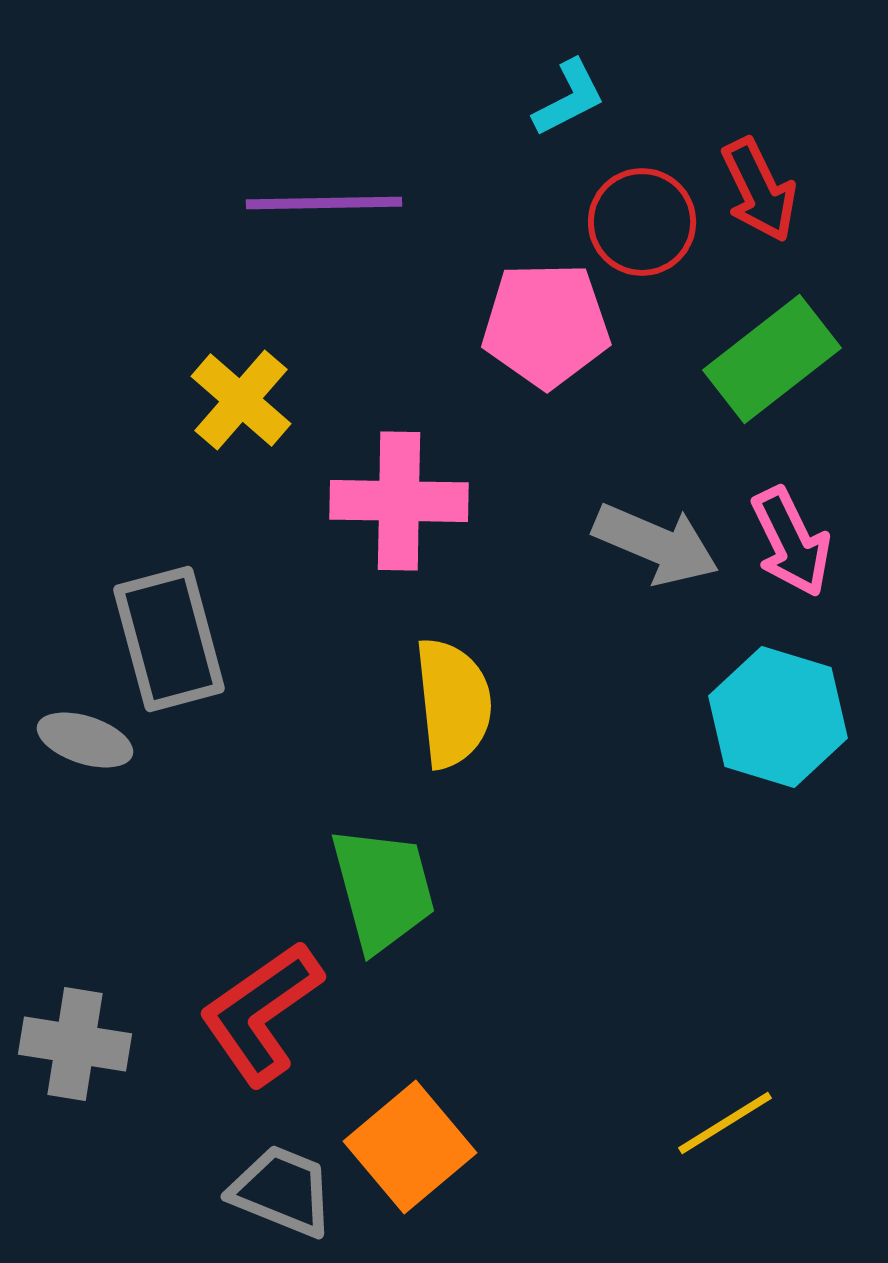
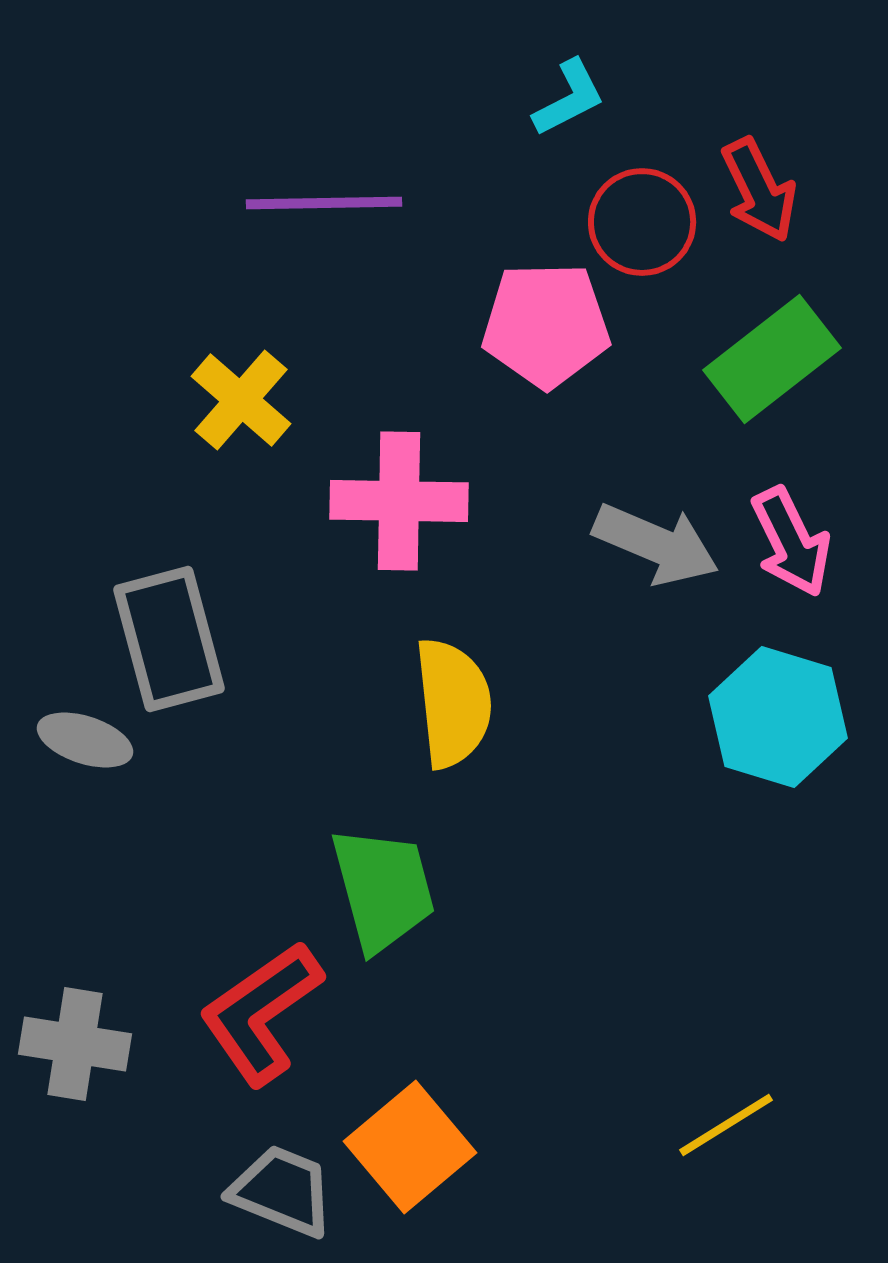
yellow line: moved 1 px right, 2 px down
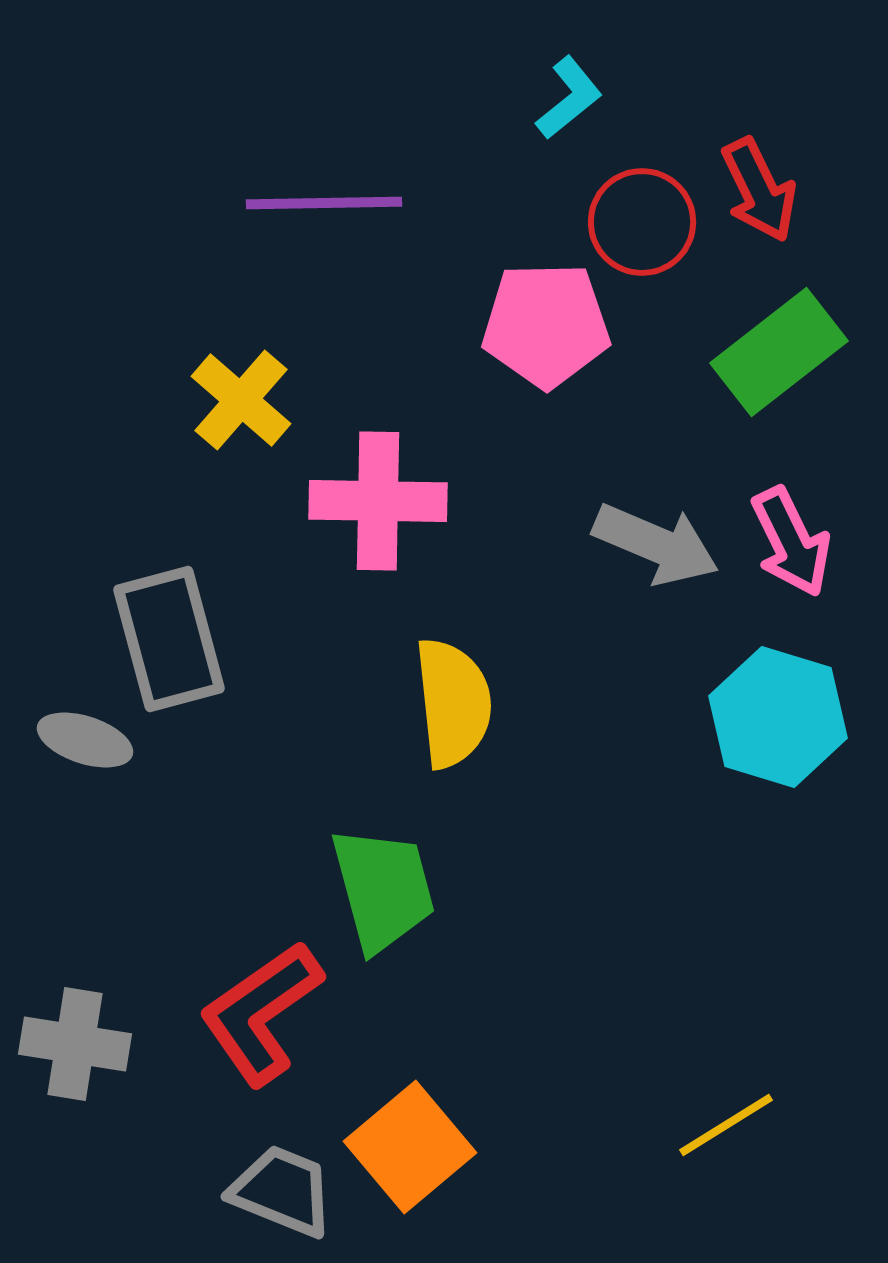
cyan L-shape: rotated 12 degrees counterclockwise
green rectangle: moved 7 px right, 7 px up
pink cross: moved 21 px left
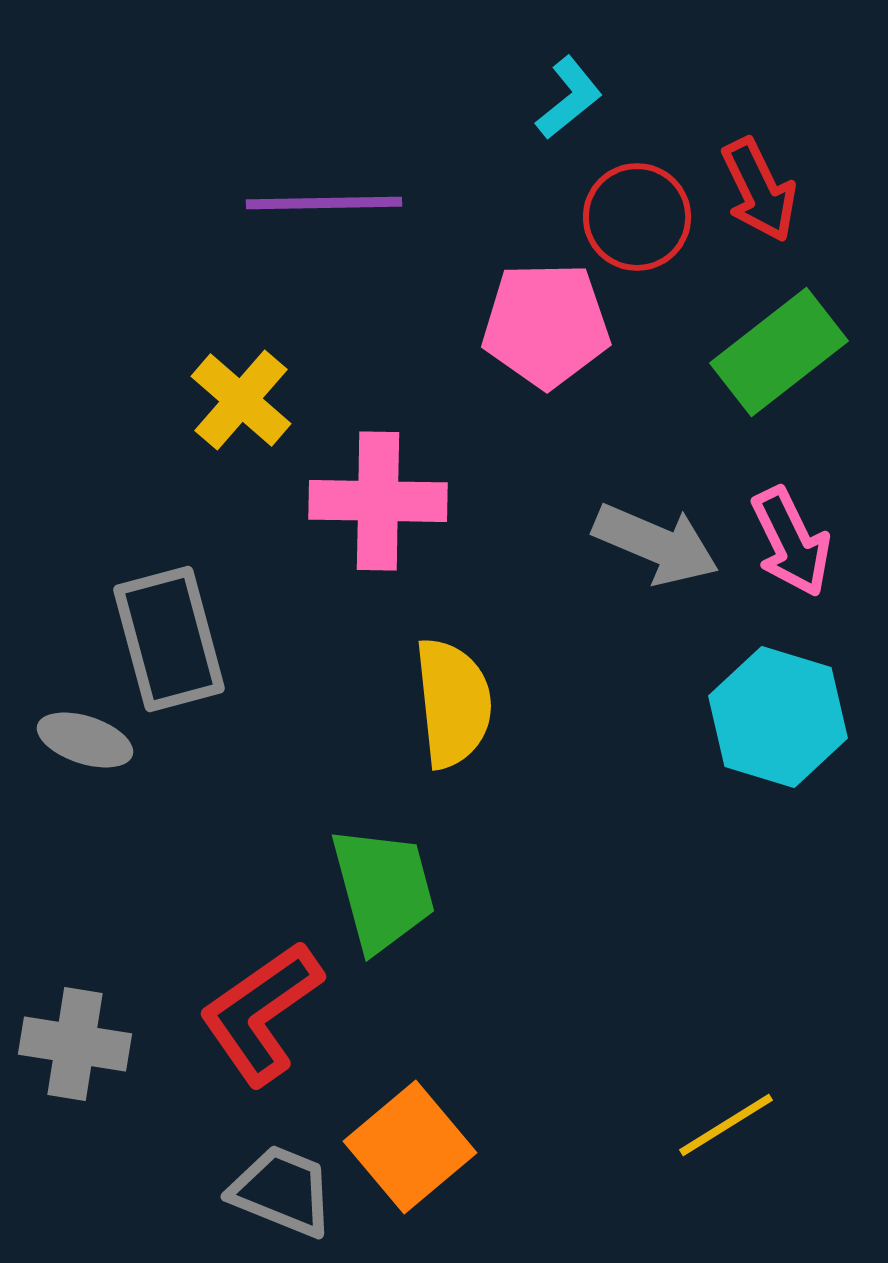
red circle: moved 5 px left, 5 px up
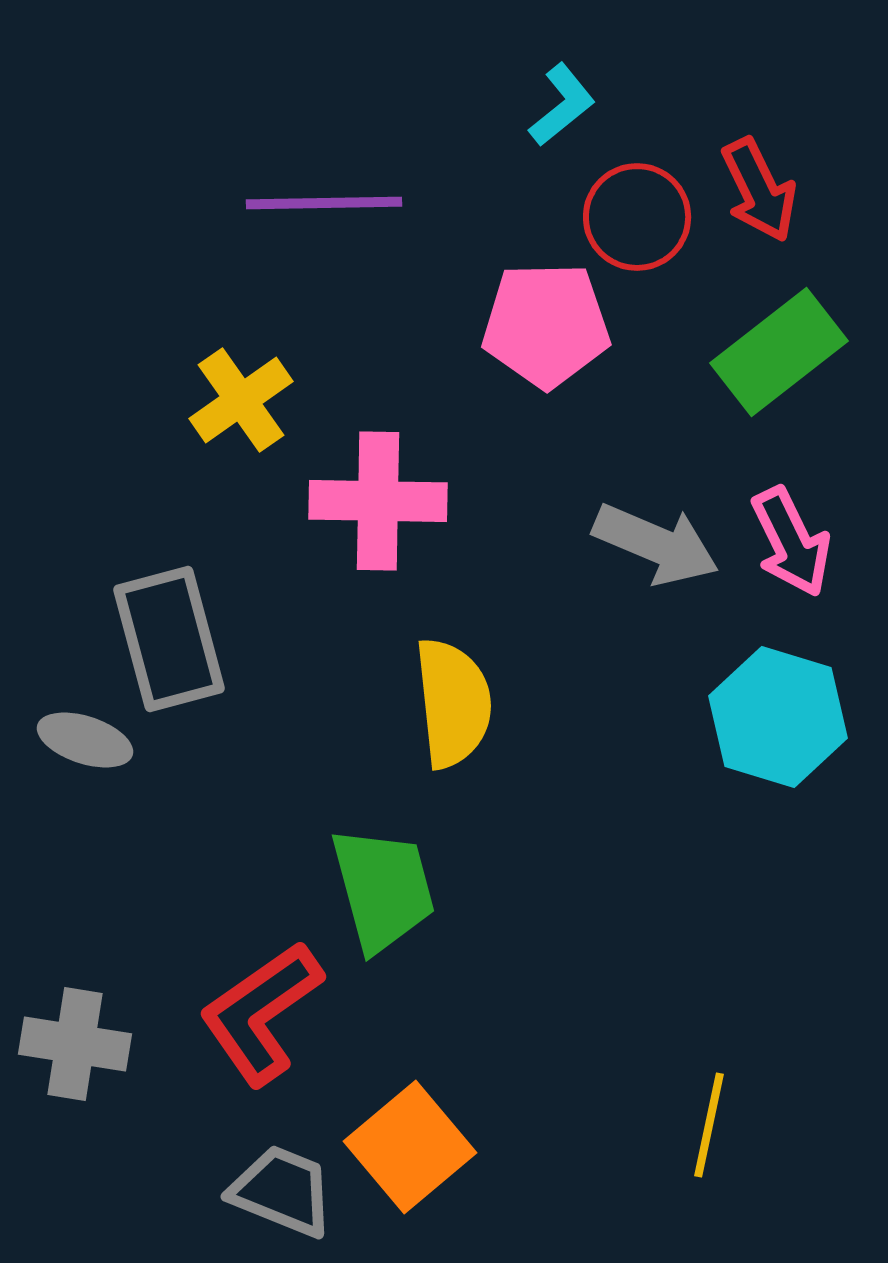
cyan L-shape: moved 7 px left, 7 px down
yellow cross: rotated 14 degrees clockwise
yellow line: moved 17 px left; rotated 46 degrees counterclockwise
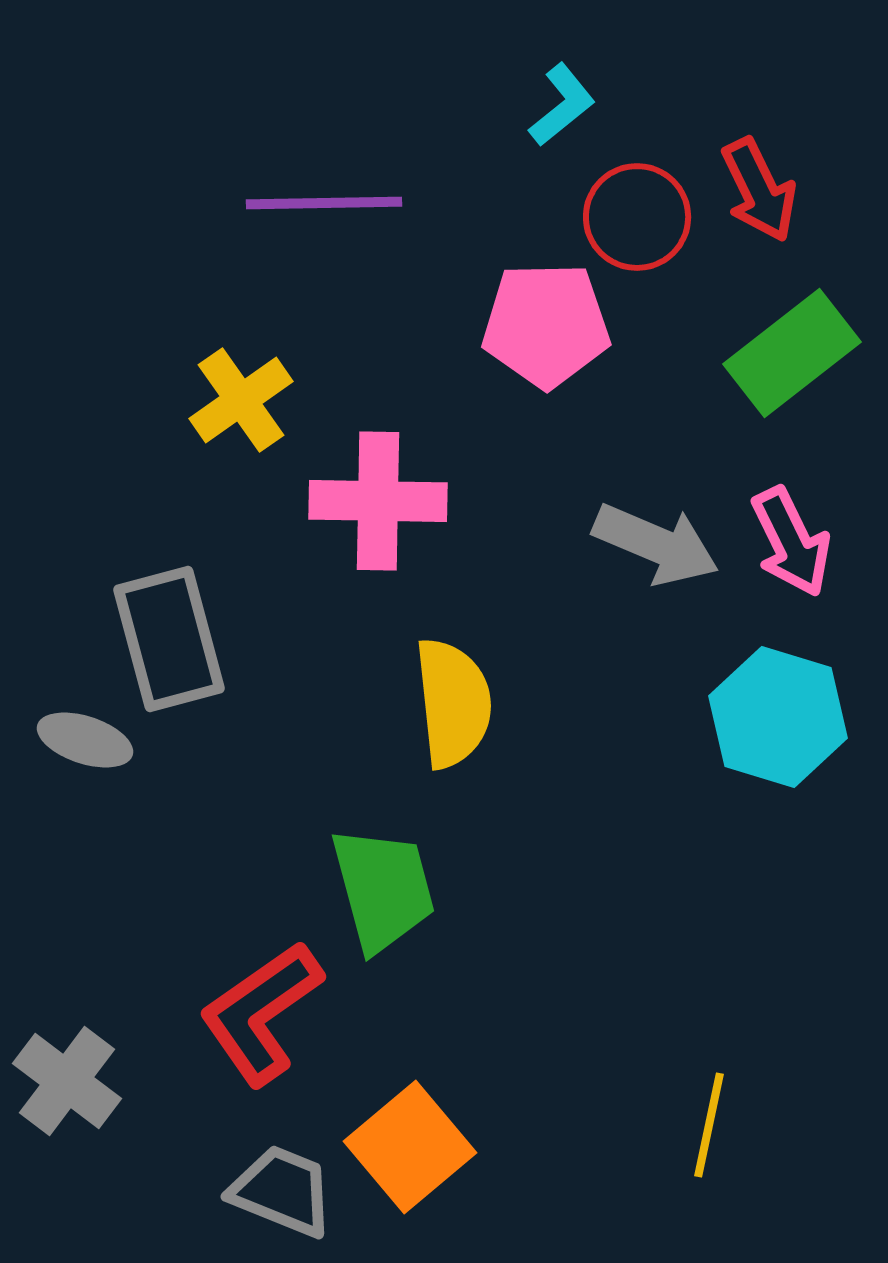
green rectangle: moved 13 px right, 1 px down
gray cross: moved 8 px left, 37 px down; rotated 28 degrees clockwise
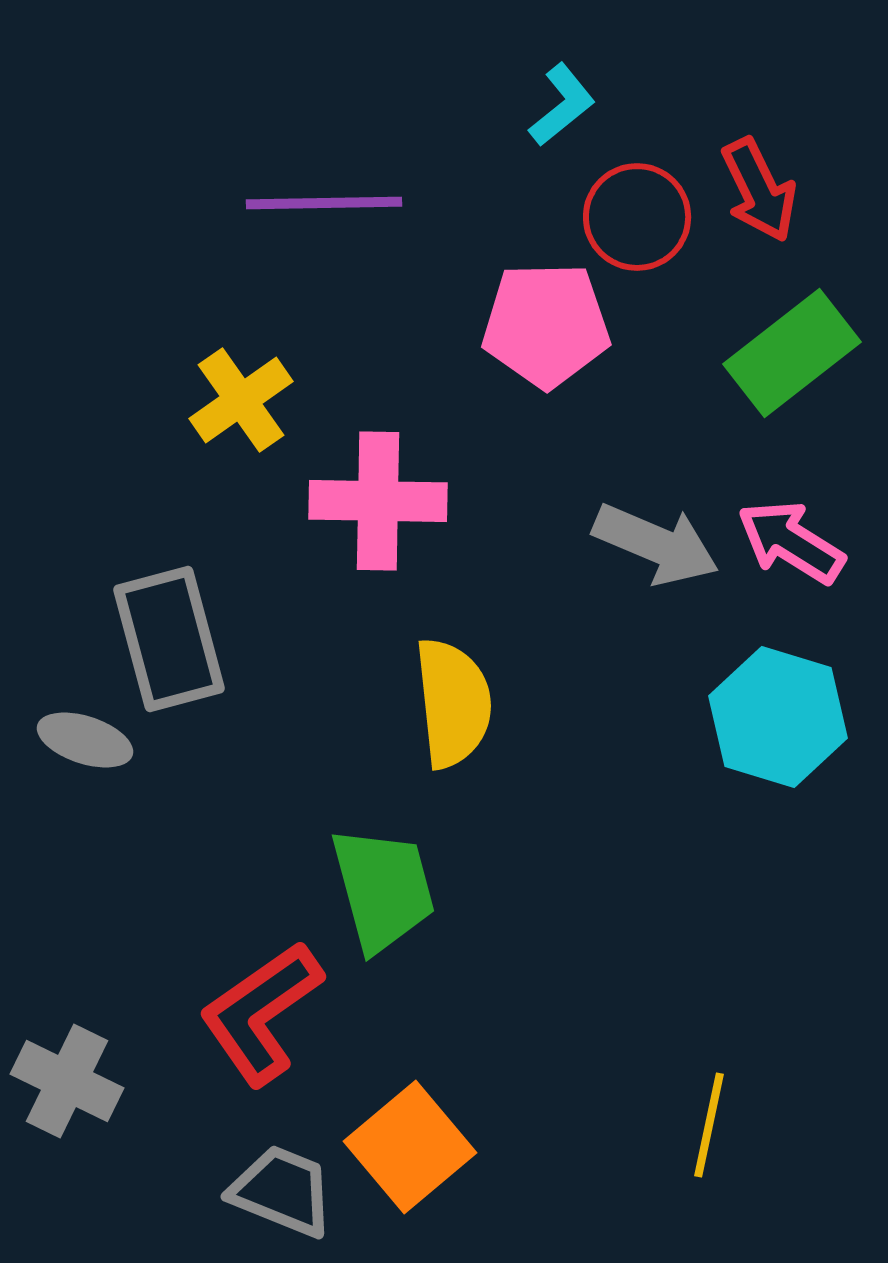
pink arrow: rotated 148 degrees clockwise
gray cross: rotated 11 degrees counterclockwise
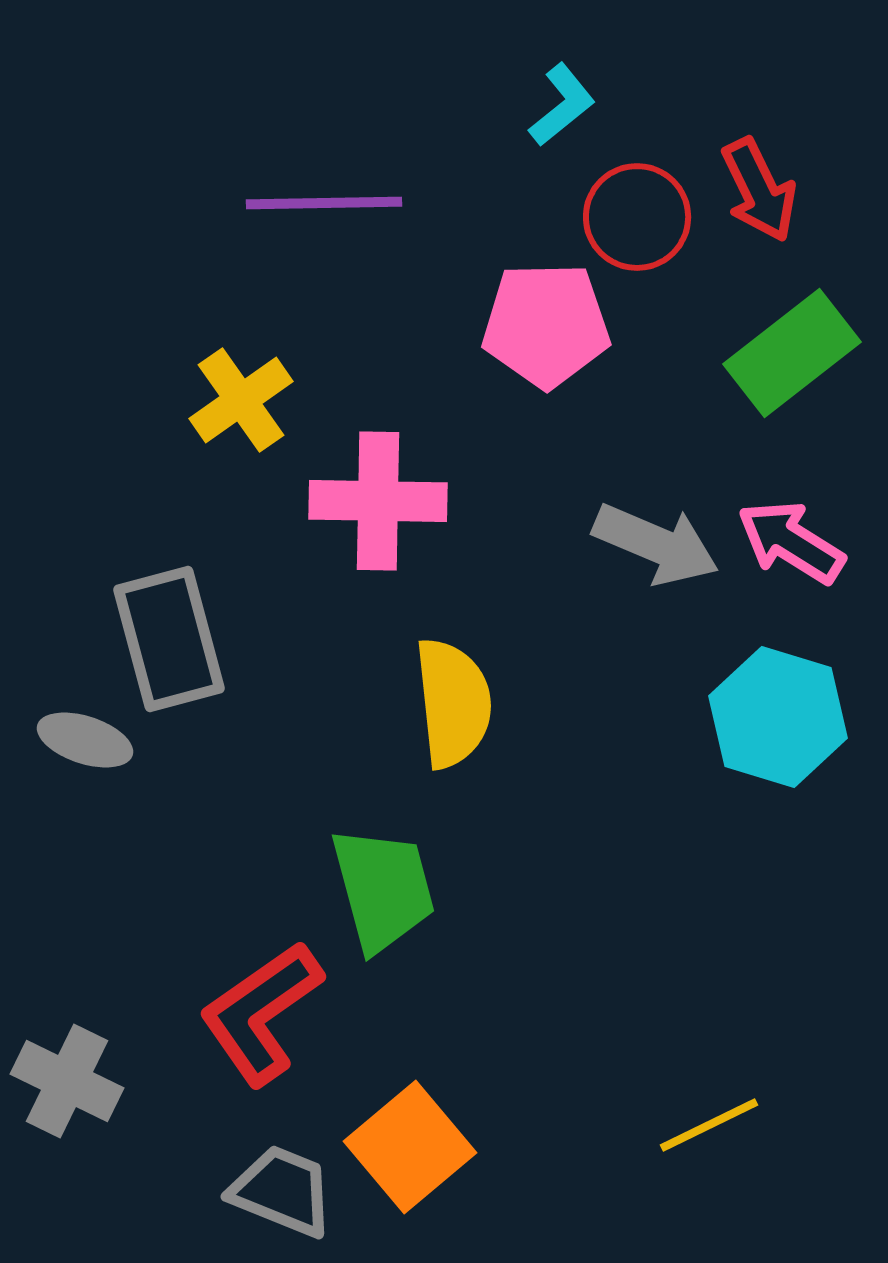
yellow line: rotated 52 degrees clockwise
